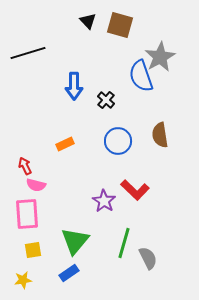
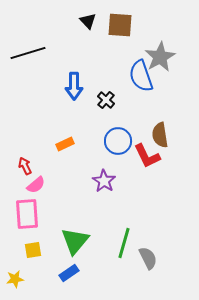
brown square: rotated 12 degrees counterclockwise
pink semicircle: rotated 54 degrees counterclockwise
red L-shape: moved 12 px right, 34 px up; rotated 20 degrees clockwise
purple star: moved 20 px up
yellow star: moved 8 px left, 1 px up
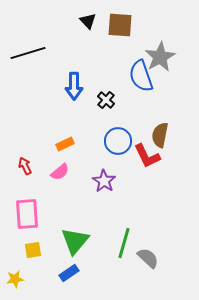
brown semicircle: rotated 20 degrees clockwise
pink semicircle: moved 24 px right, 13 px up
gray semicircle: rotated 20 degrees counterclockwise
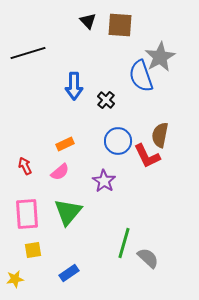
green triangle: moved 7 px left, 29 px up
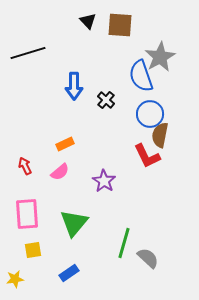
blue circle: moved 32 px right, 27 px up
green triangle: moved 6 px right, 11 px down
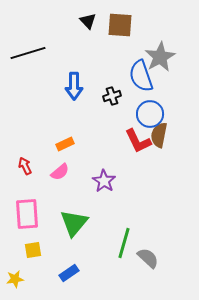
black cross: moved 6 px right, 4 px up; rotated 30 degrees clockwise
brown semicircle: moved 1 px left
red L-shape: moved 9 px left, 15 px up
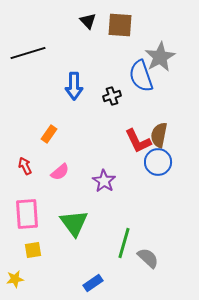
blue circle: moved 8 px right, 48 px down
orange rectangle: moved 16 px left, 10 px up; rotated 30 degrees counterclockwise
green triangle: rotated 16 degrees counterclockwise
blue rectangle: moved 24 px right, 10 px down
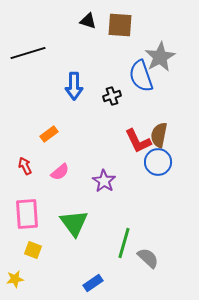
black triangle: rotated 30 degrees counterclockwise
orange rectangle: rotated 18 degrees clockwise
yellow square: rotated 30 degrees clockwise
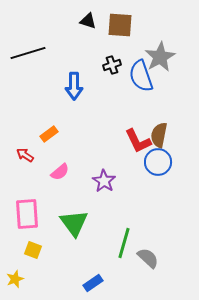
black cross: moved 31 px up
red arrow: moved 11 px up; rotated 30 degrees counterclockwise
yellow star: rotated 12 degrees counterclockwise
